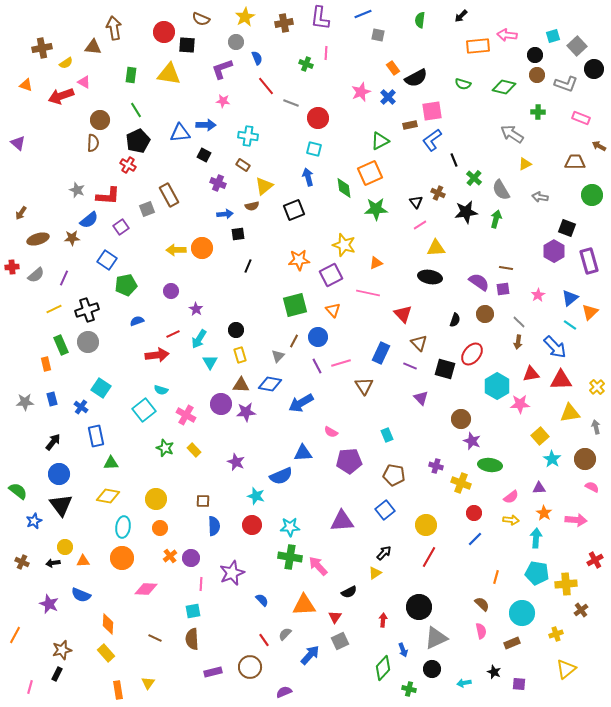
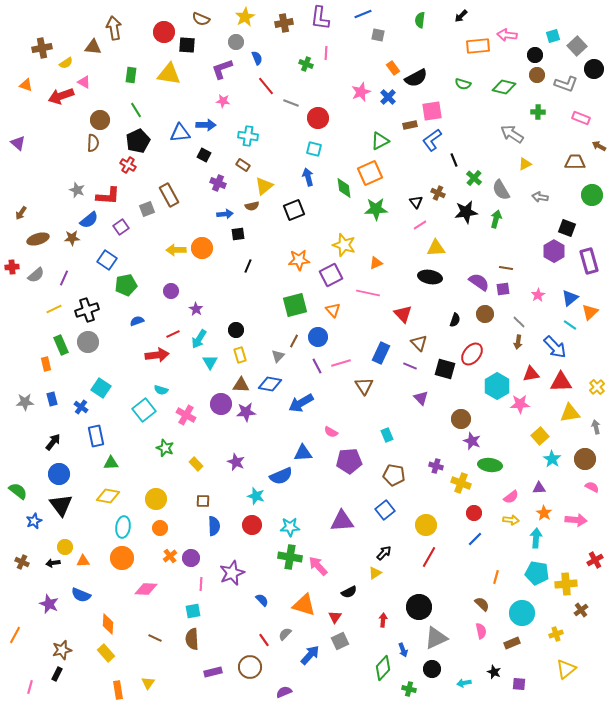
red triangle at (561, 380): moved 2 px down
yellow rectangle at (194, 450): moved 2 px right, 14 px down
orange triangle at (304, 605): rotated 20 degrees clockwise
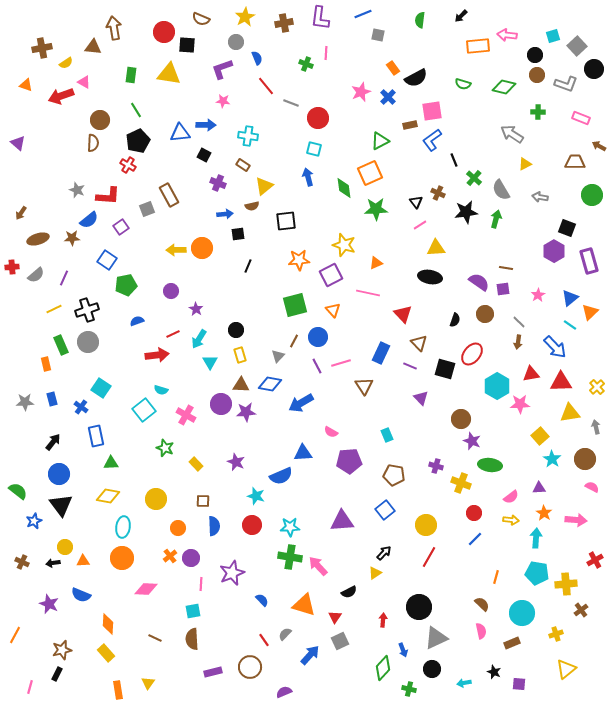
black square at (294, 210): moved 8 px left, 11 px down; rotated 15 degrees clockwise
orange circle at (160, 528): moved 18 px right
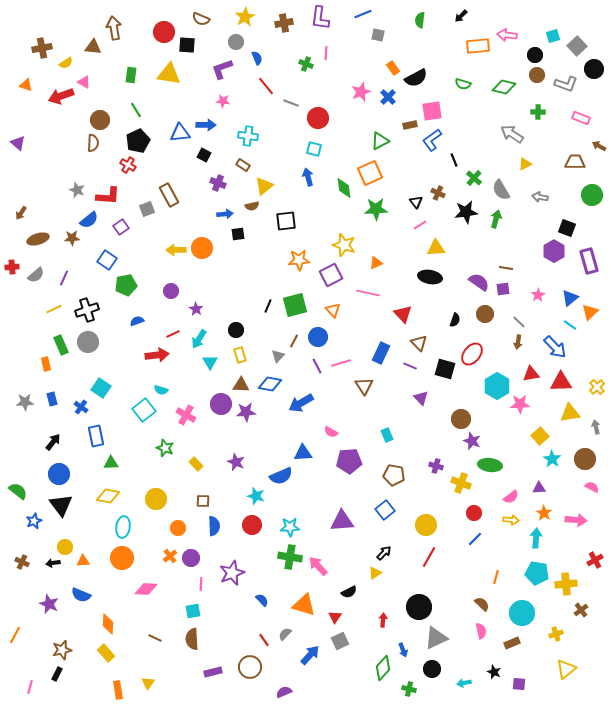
black line at (248, 266): moved 20 px right, 40 px down
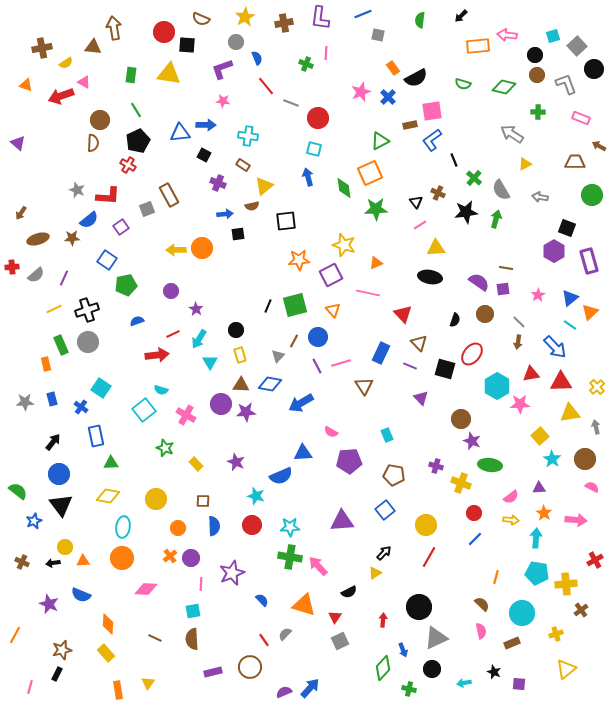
gray L-shape at (566, 84): rotated 130 degrees counterclockwise
blue arrow at (310, 655): moved 33 px down
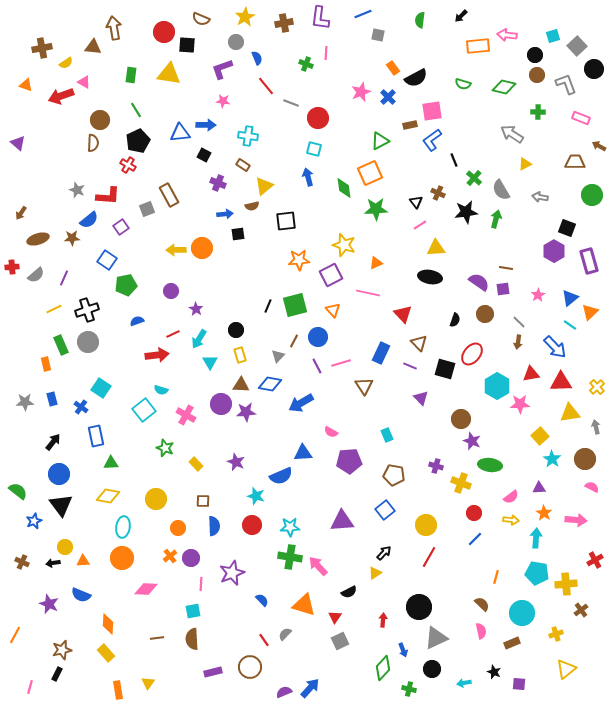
brown line at (155, 638): moved 2 px right; rotated 32 degrees counterclockwise
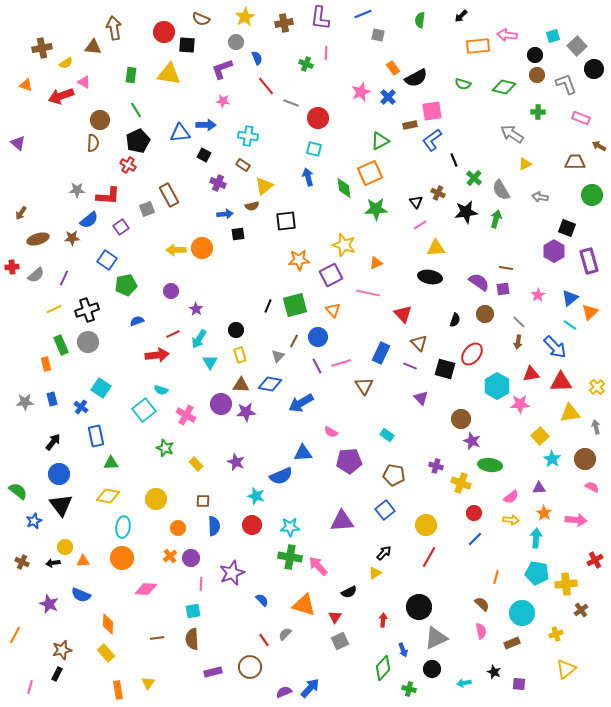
gray star at (77, 190): rotated 21 degrees counterclockwise
cyan rectangle at (387, 435): rotated 32 degrees counterclockwise
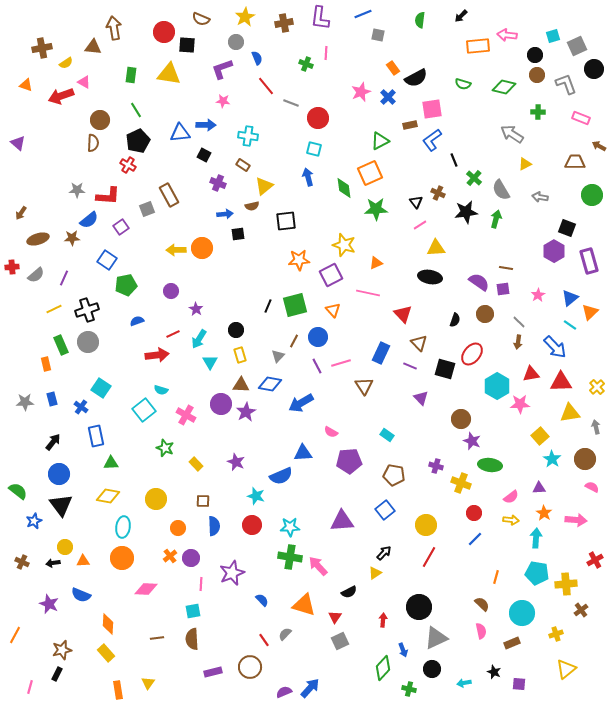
gray square at (577, 46): rotated 18 degrees clockwise
pink square at (432, 111): moved 2 px up
purple star at (246, 412): rotated 24 degrees counterclockwise
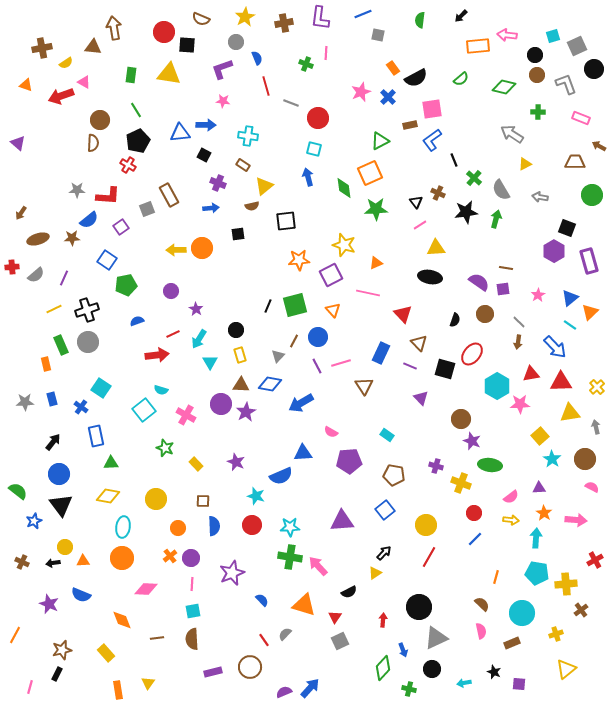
green semicircle at (463, 84): moved 2 px left, 5 px up; rotated 56 degrees counterclockwise
red line at (266, 86): rotated 24 degrees clockwise
blue arrow at (225, 214): moved 14 px left, 6 px up
pink line at (201, 584): moved 9 px left
orange diamond at (108, 624): moved 14 px right, 4 px up; rotated 25 degrees counterclockwise
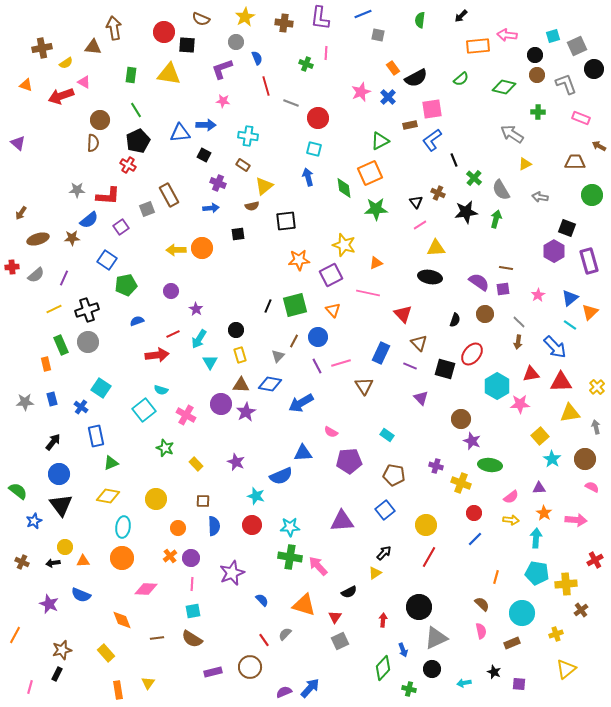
brown cross at (284, 23): rotated 18 degrees clockwise
green triangle at (111, 463): rotated 21 degrees counterclockwise
brown semicircle at (192, 639): rotated 55 degrees counterclockwise
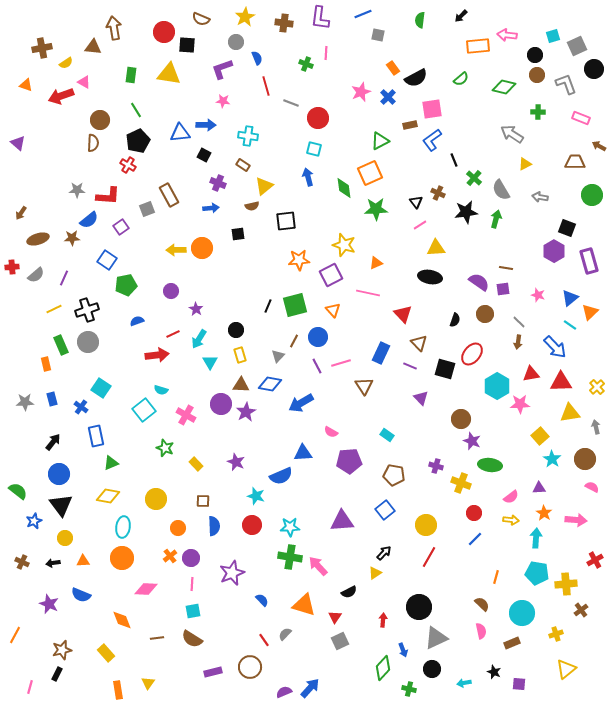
pink star at (538, 295): rotated 24 degrees counterclockwise
yellow circle at (65, 547): moved 9 px up
